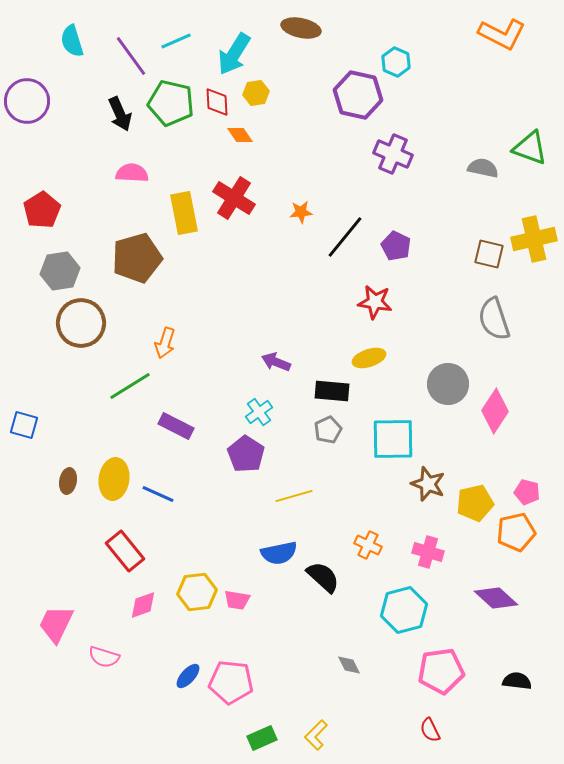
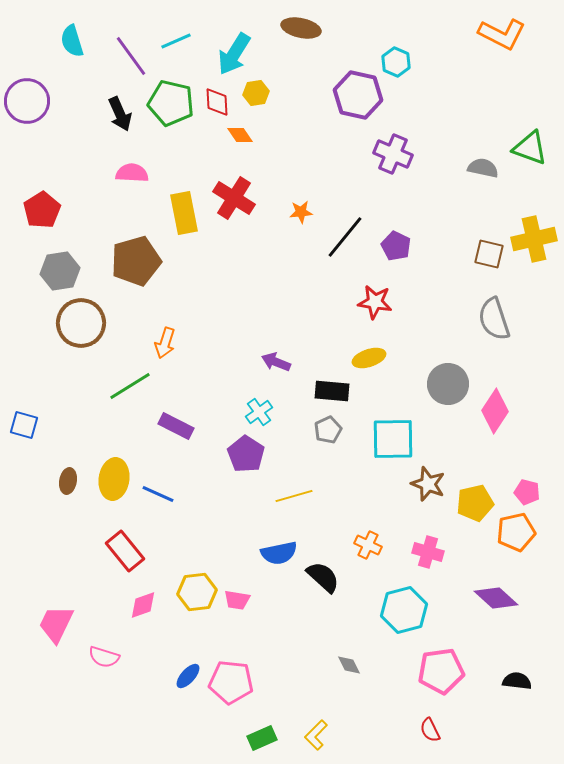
brown pentagon at (137, 258): moved 1 px left, 3 px down
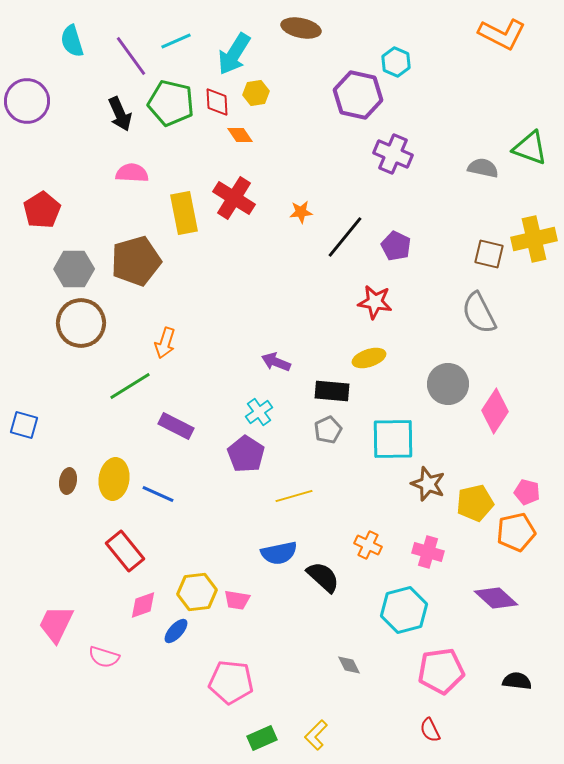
gray hexagon at (60, 271): moved 14 px right, 2 px up; rotated 9 degrees clockwise
gray semicircle at (494, 319): moved 15 px left, 6 px up; rotated 9 degrees counterclockwise
blue ellipse at (188, 676): moved 12 px left, 45 px up
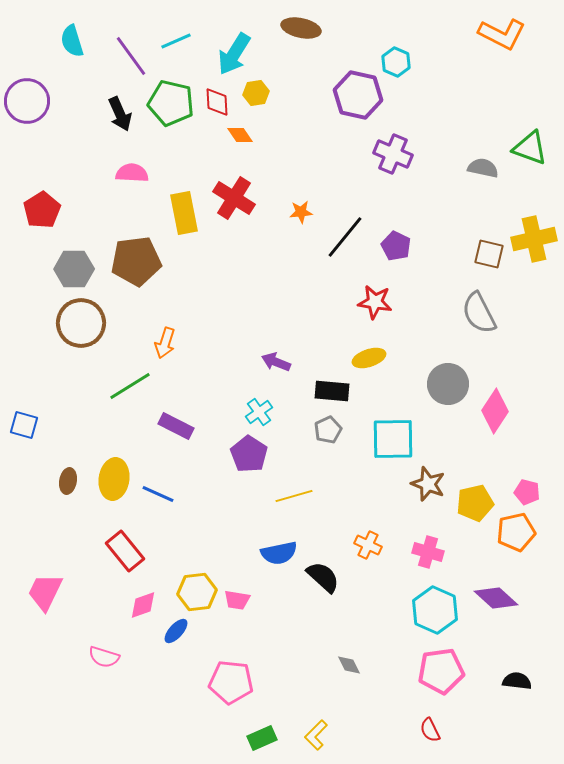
brown pentagon at (136, 261): rotated 9 degrees clockwise
purple pentagon at (246, 454): moved 3 px right
cyan hexagon at (404, 610): moved 31 px right; rotated 21 degrees counterclockwise
pink trapezoid at (56, 624): moved 11 px left, 32 px up
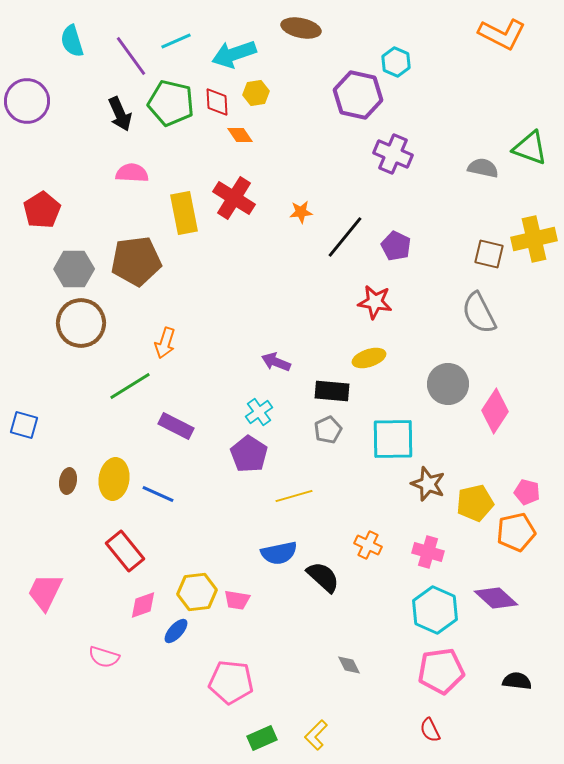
cyan arrow at (234, 54): rotated 39 degrees clockwise
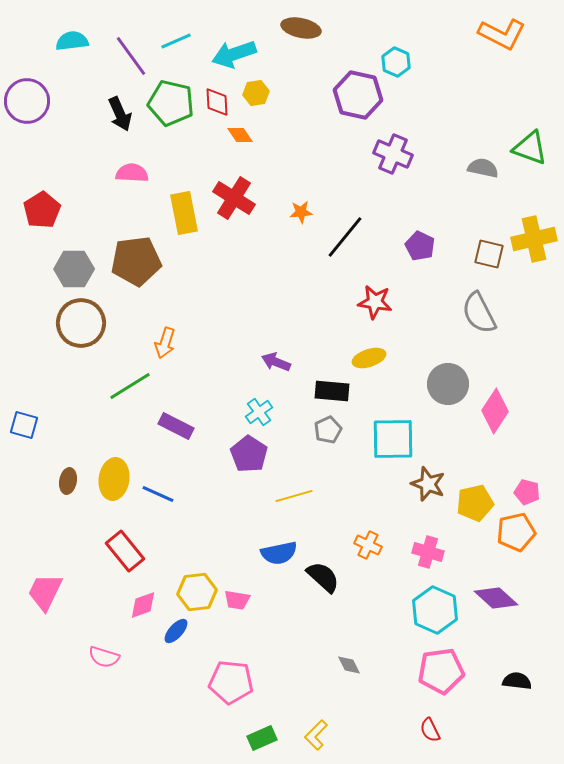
cyan semicircle at (72, 41): rotated 100 degrees clockwise
purple pentagon at (396, 246): moved 24 px right
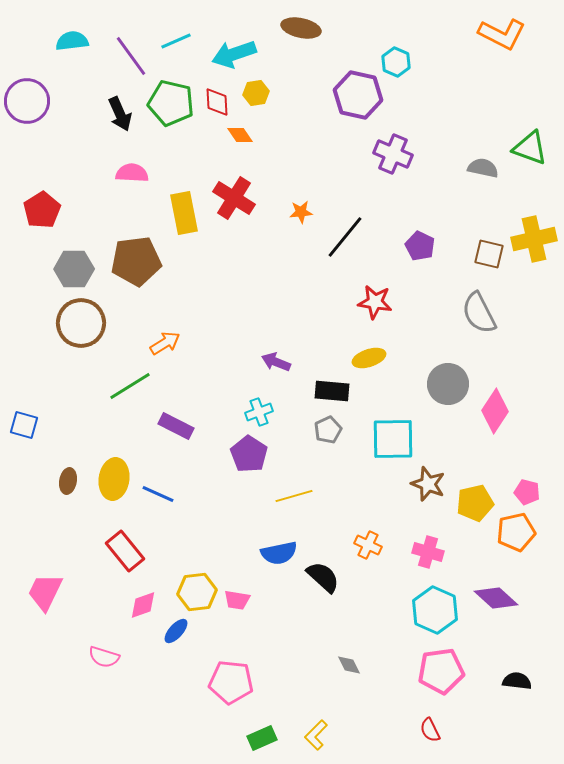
orange arrow at (165, 343): rotated 140 degrees counterclockwise
cyan cross at (259, 412): rotated 16 degrees clockwise
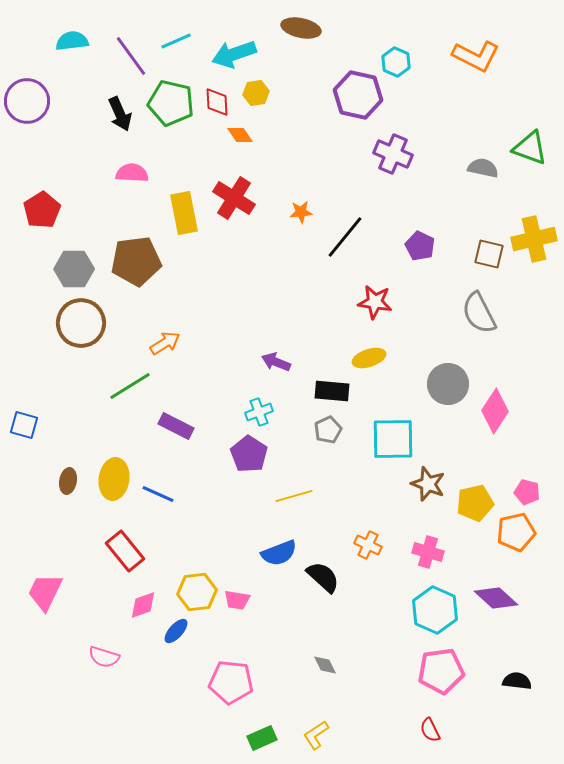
orange L-shape at (502, 34): moved 26 px left, 22 px down
blue semicircle at (279, 553): rotated 9 degrees counterclockwise
gray diamond at (349, 665): moved 24 px left
yellow L-shape at (316, 735): rotated 12 degrees clockwise
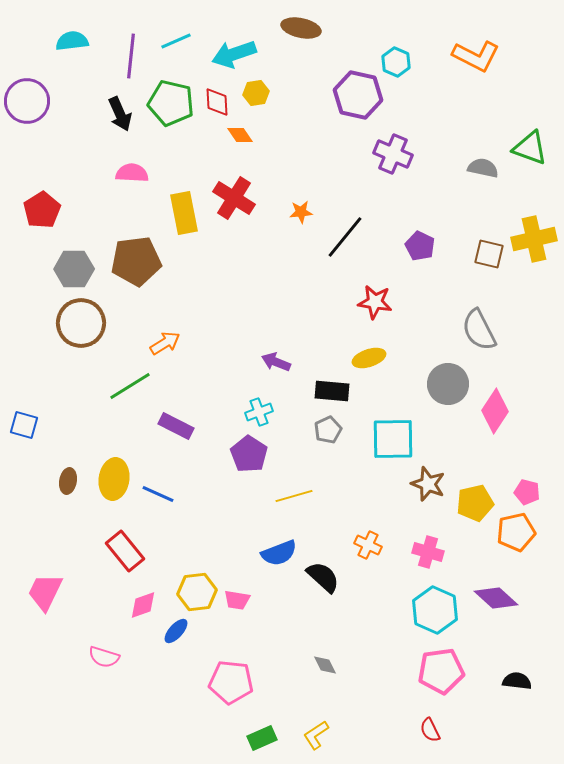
purple line at (131, 56): rotated 42 degrees clockwise
gray semicircle at (479, 313): moved 17 px down
